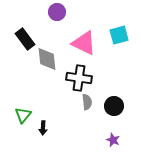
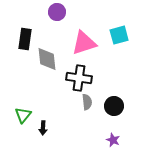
black rectangle: rotated 45 degrees clockwise
pink triangle: rotated 44 degrees counterclockwise
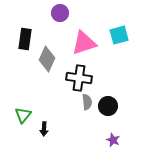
purple circle: moved 3 px right, 1 px down
gray diamond: rotated 30 degrees clockwise
black circle: moved 6 px left
black arrow: moved 1 px right, 1 px down
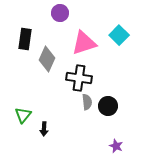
cyan square: rotated 30 degrees counterclockwise
purple star: moved 3 px right, 6 px down
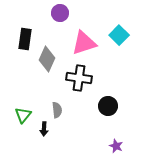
gray semicircle: moved 30 px left, 8 px down
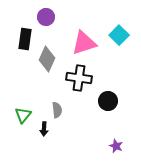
purple circle: moved 14 px left, 4 px down
black circle: moved 5 px up
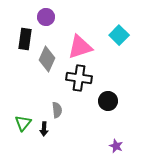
pink triangle: moved 4 px left, 4 px down
green triangle: moved 8 px down
